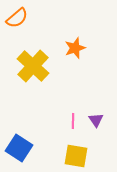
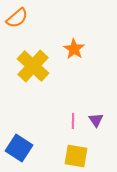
orange star: moved 1 px left, 1 px down; rotated 20 degrees counterclockwise
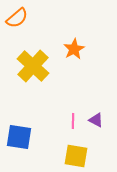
orange star: rotated 10 degrees clockwise
purple triangle: rotated 28 degrees counterclockwise
blue square: moved 11 px up; rotated 24 degrees counterclockwise
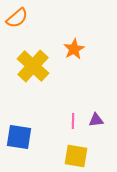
purple triangle: rotated 35 degrees counterclockwise
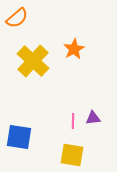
yellow cross: moved 5 px up
purple triangle: moved 3 px left, 2 px up
yellow square: moved 4 px left, 1 px up
